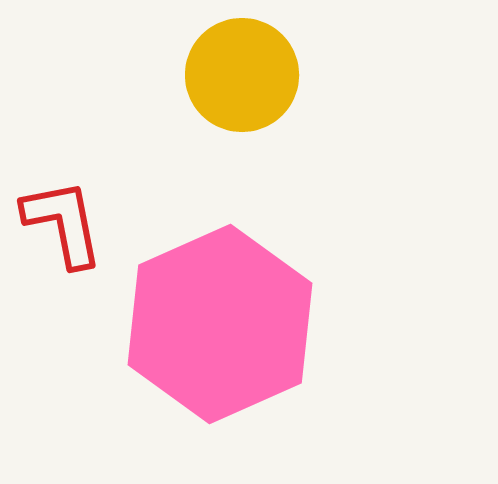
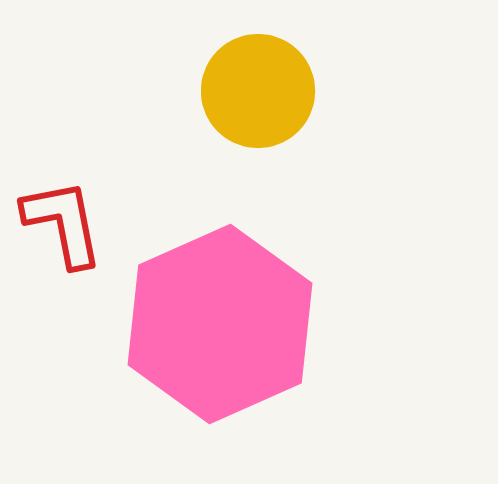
yellow circle: moved 16 px right, 16 px down
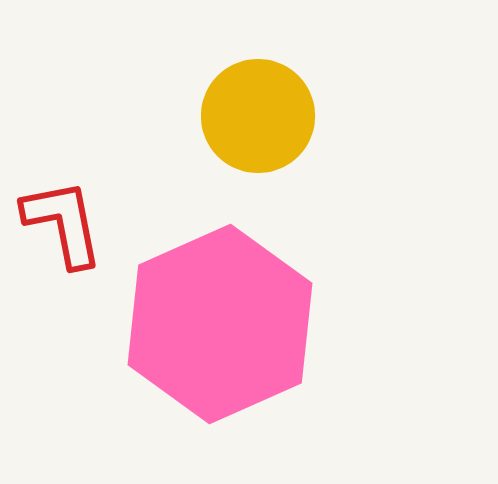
yellow circle: moved 25 px down
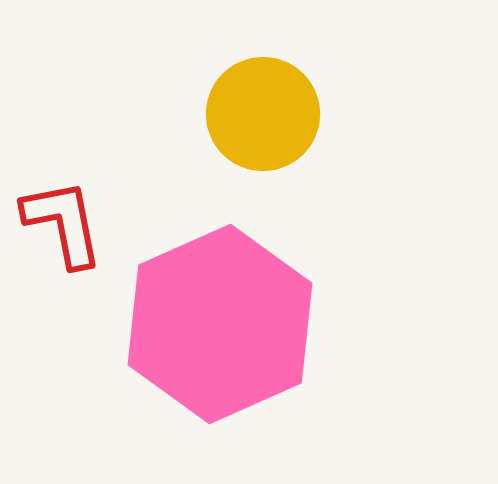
yellow circle: moved 5 px right, 2 px up
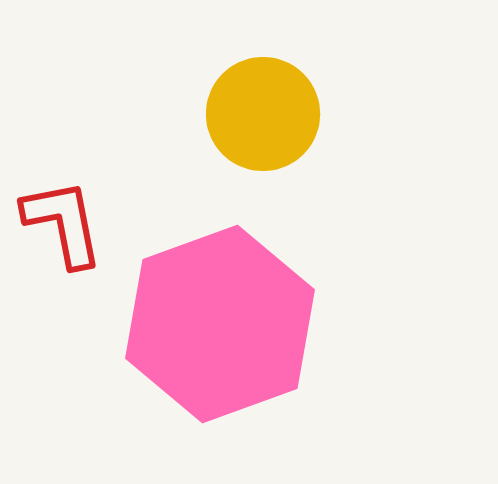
pink hexagon: rotated 4 degrees clockwise
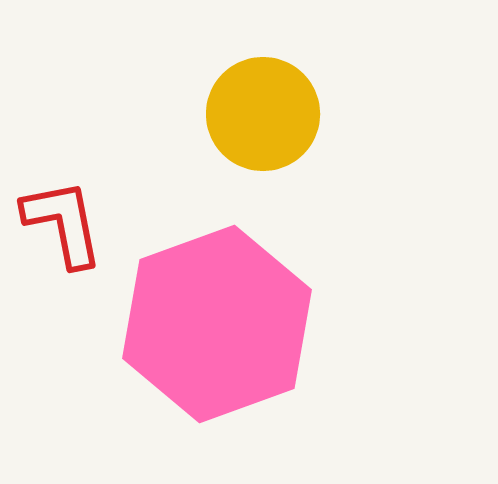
pink hexagon: moved 3 px left
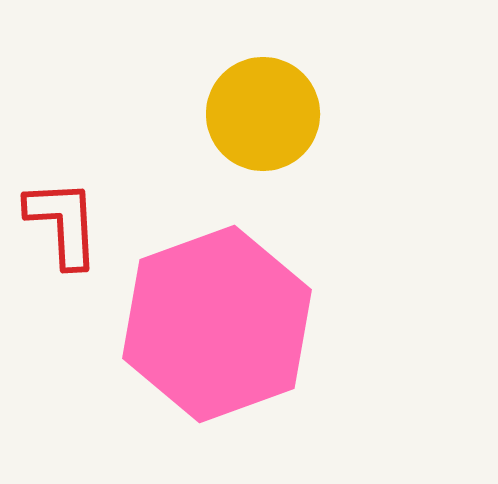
red L-shape: rotated 8 degrees clockwise
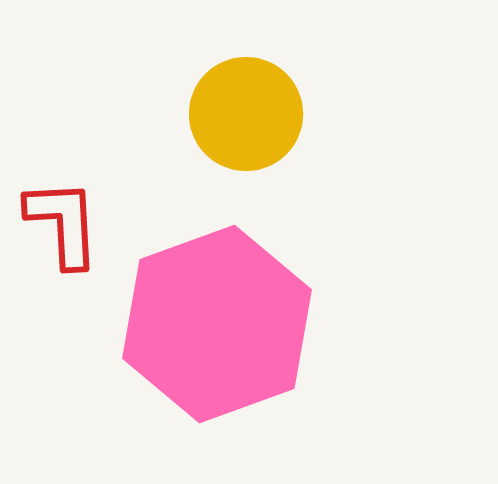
yellow circle: moved 17 px left
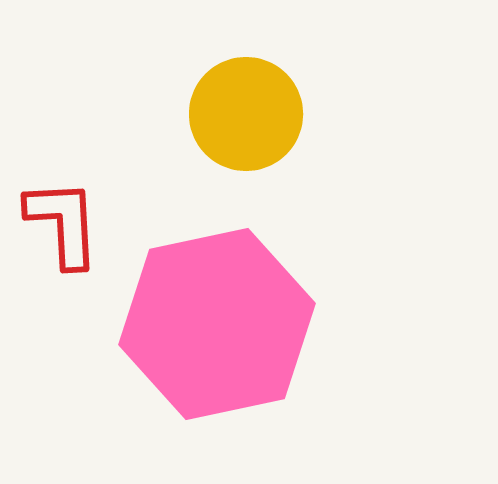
pink hexagon: rotated 8 degrees clockwise
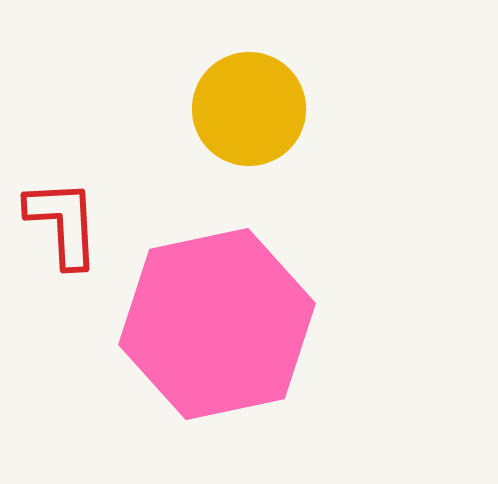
yellow circle: moved 3 px right, 5 px up
